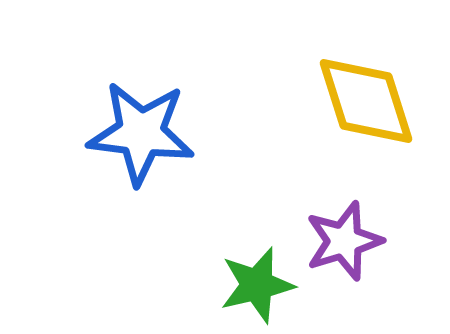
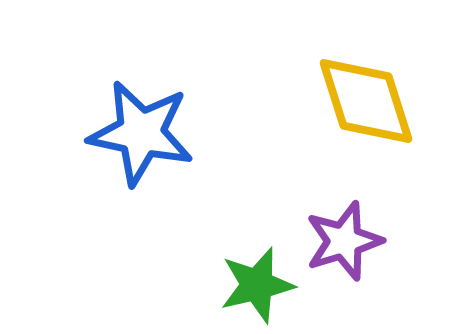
blue star: rotated 5 degrees clockwise
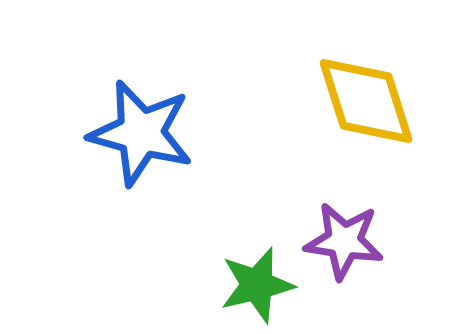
blue star: rotated 3 degrees clockwise
purple star: rotated 26 degrees clockwise
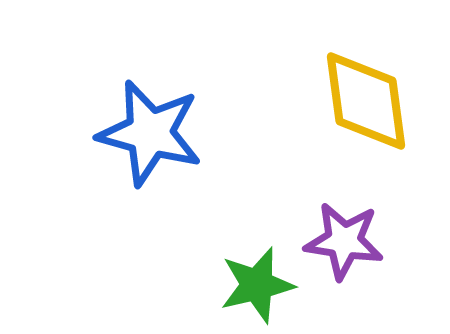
yellow diamond: rotated 10 degrees clockwise
blue star: moved 9 px right
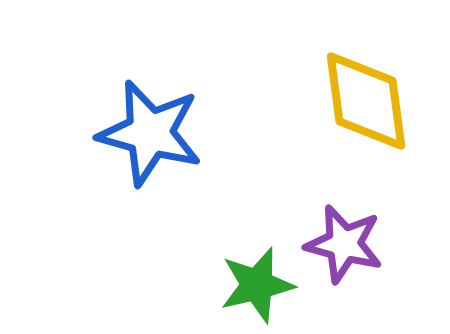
purple star: moved 3 px down; rotated 6 degrees clockwise
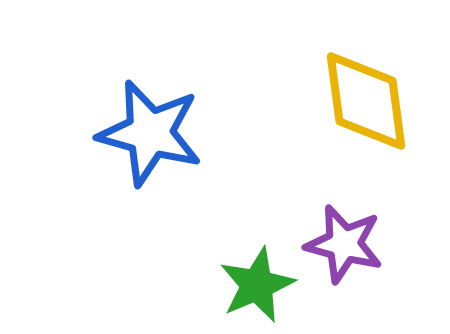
green star: rotated 10 degrees counterclockwise
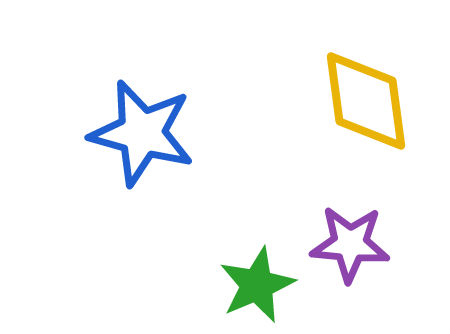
blue star: moved 8 px left
purple star: moved 6 px right; rotated 10 degrees counterclockwise
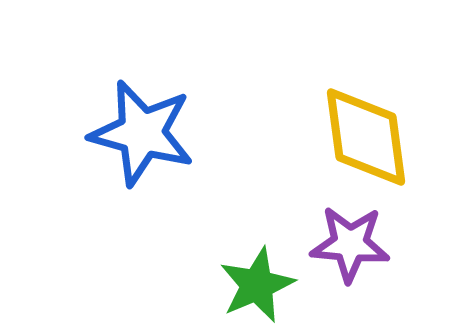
yellow diamond: moved 36 px down
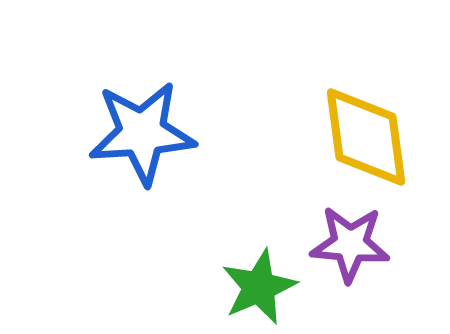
blue star: rotated 19 degrees counterclockwise
green star: moved 2 px right, 2 px down
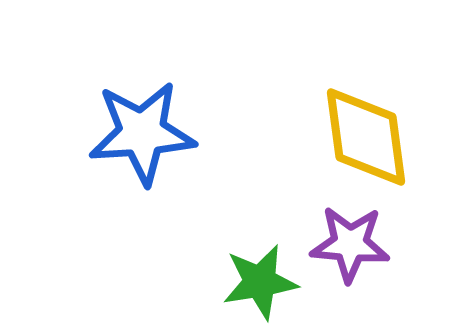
green star: moved 1 px right, 5 px up; rotated 14 degrees clockwise
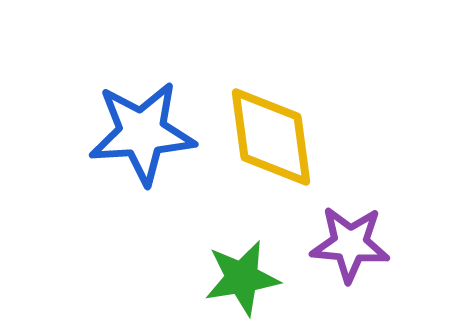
yellow diamond: moved 95 px left
green star: moved 18 px left, 4 px up
